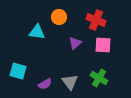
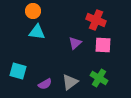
orange circle: moved 26 px left, 6 px up
gray triangle: rotated 30 degrees clockwise
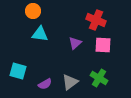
cyan triangle: moved 3 px right, 2 px down
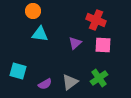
green cross: rotated 24 degrees clockwise
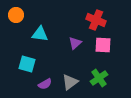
orange circle: moved 17 px left, 4 px down
cyan square: moved 9 px right, 7 px up
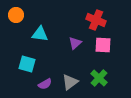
green cross: rotated 12 degrees counterclockwise
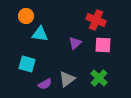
orange circle: moved 10 px right, 1 px down
gray triangle: moved 3 px left, 3 px up
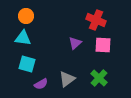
cyan triangle: moved 17 px left, 4 px down
purple semicircle: moved 4 px left
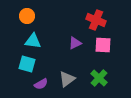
orange circle: moved 1 px right
cyan triangle: moved 10 px right, 3 px down
purple triangle: rotated 16 degrees clockwise
